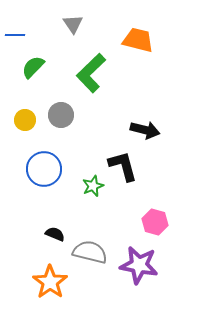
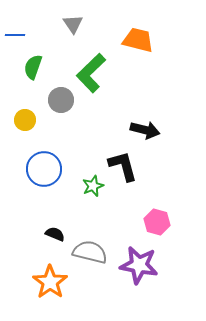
green semicircle: rotated 25 degrees counterclockwise
gray circle: moved 15 px up
pink hexagon: moved 2 px right
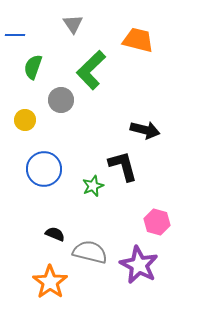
green L-shape: moved 3 px up
purple star: rotated 18 degrees clockwise
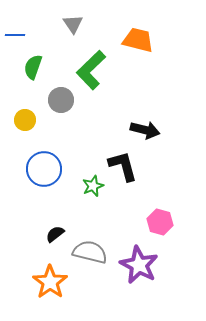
pink hexagon: moved 3 px right
black semicircle: rotated 60 degrees counterclockwise
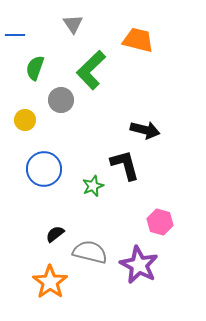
green semicircle: moved 2 px right, 1 px down
black L-shape: moved 2 px right, 1 px up
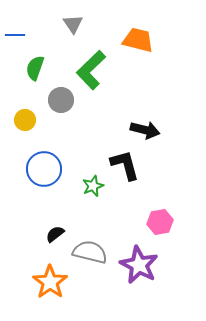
pink hexagon: rotated 25 degrees counterclockwise
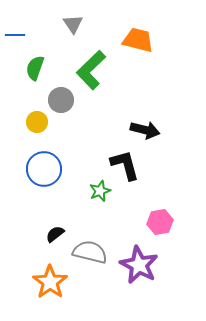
yellow circle: moved 12 px right, 2 px down
green star: moved 7 px right, 5 px down
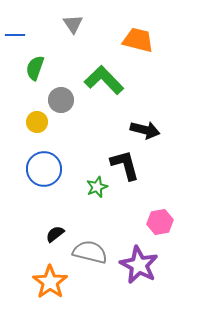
green L-shape: moved 13 px right, 10 px down; rotated 90 degrees clockwise
green star: moved 3 px left, 4 px up
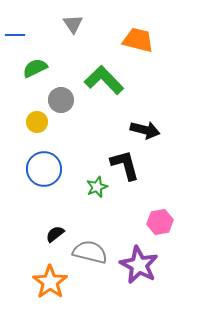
green semicircle: rotated 45 degrees clockwise
